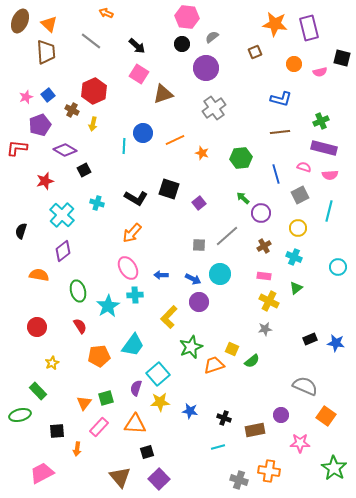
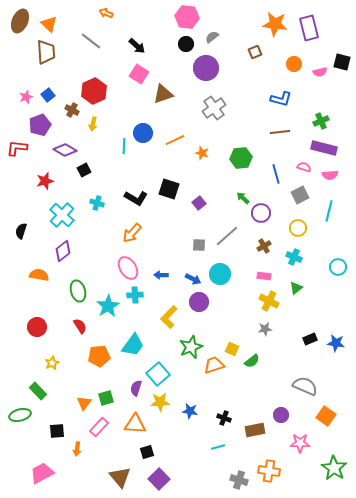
black circle at (182, 44): moved 4 px right
black square at (342, 58): moved 4 px down
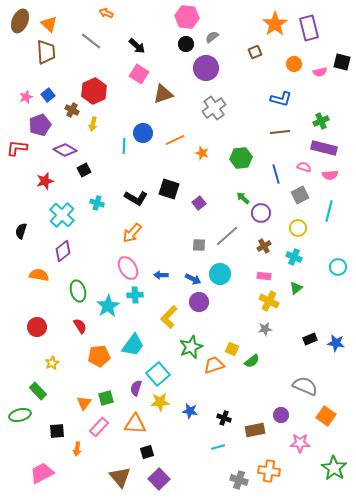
orange star at (275, 24): rotated 30 degrees clockwise
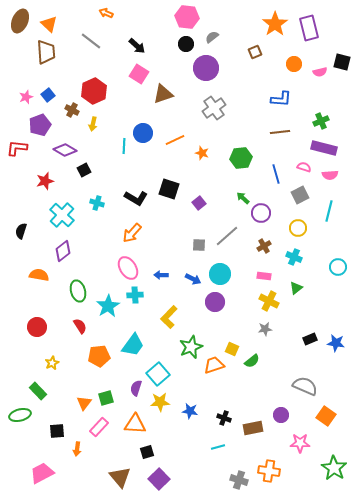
blue L-shape at (281, 99): rotated 10 degrees counterclockwise
purple circle at (199, 302): moved 16 px right
brown rectangle at (255, 430): moved 2 px left, 2 px up
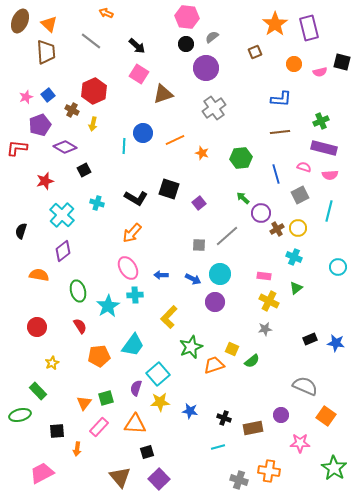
purple diamond at (65, 150): moved 3 px up
brown cross at (264, 246): moved 13 px right, 17 px up
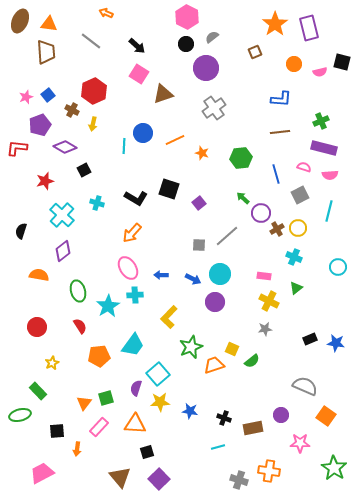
pink hexagon at (187, 17): rotated 20 degrees clockwise
orange triangle at (49, 24): rotated 36 degrees counterclockwise
